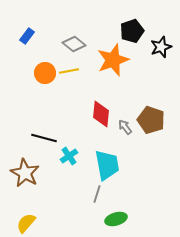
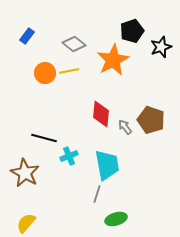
orange star: rotated 8 degrees counterclockwise
cyan cross: rotated 12 degrees clockwise
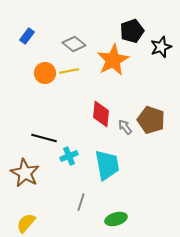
gray line: moved 16 px left, 8 px down
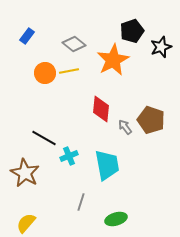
red diamond: moved 5 px up
black line: rotated 15 degrees clockwise
